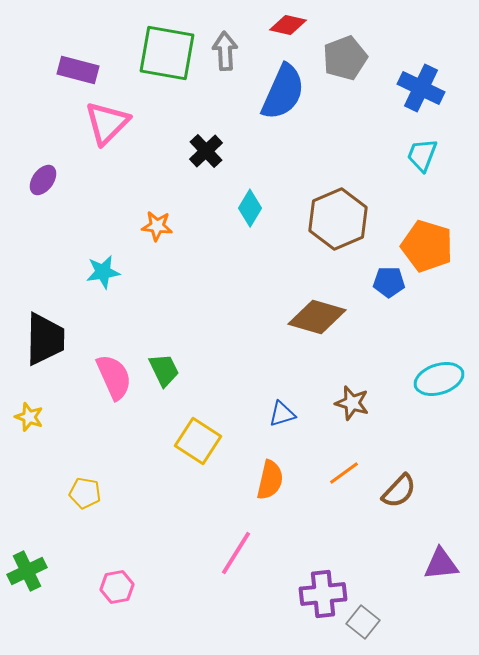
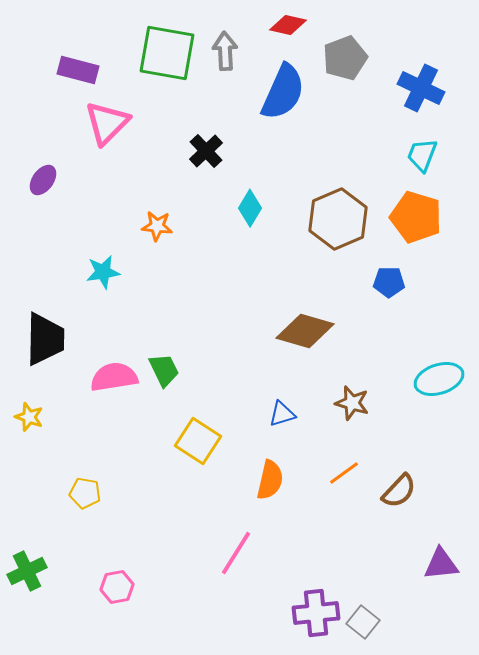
orange pentagon: moved 11 px left, 29 px up
brown diamond: moved 12 px left, 14 px down
pink semicircle: rotated 75 degrees counterclockwise
purple cross: moved 7 px left, 19 px down
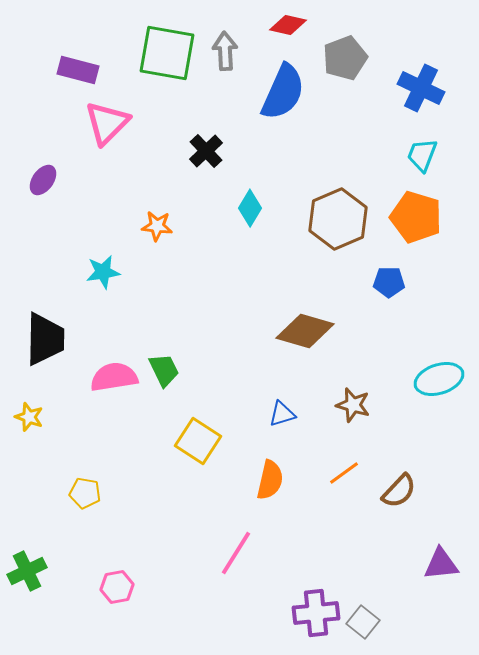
brown star: moved 1 px right, 2 px down
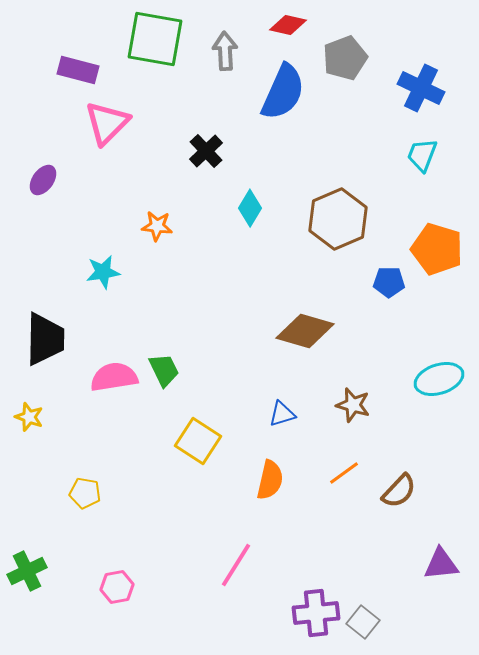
green square: moved 12 px left, 14 px up
orange pentagon: moved 21 px right, 32 px down
pink line: moved 12 px down
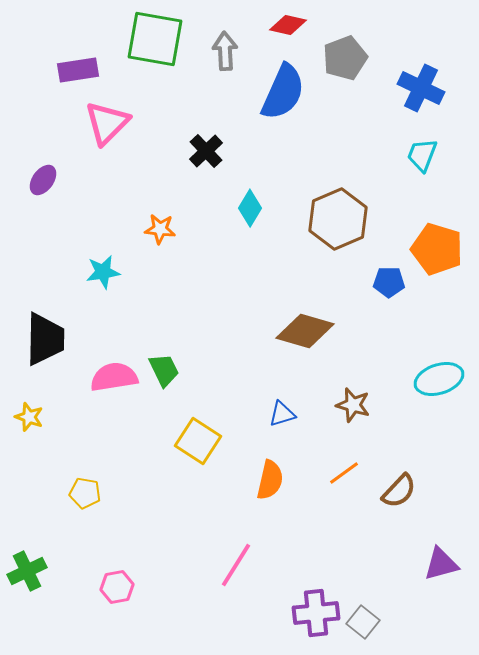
purple rectangle: rotated 24 degrees counterclockwise
orange star: moved 3 px right, 3 px down
purple triangle: rotated 9 degrees counterclockwise
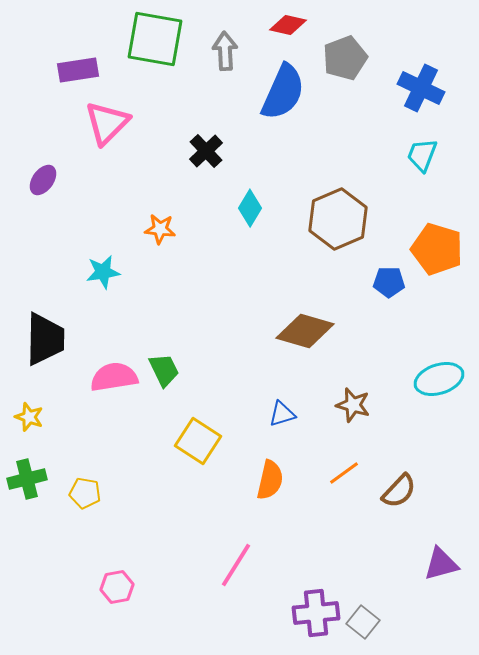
green cross: moved 92 px up; rotated 12 degrees clockwise
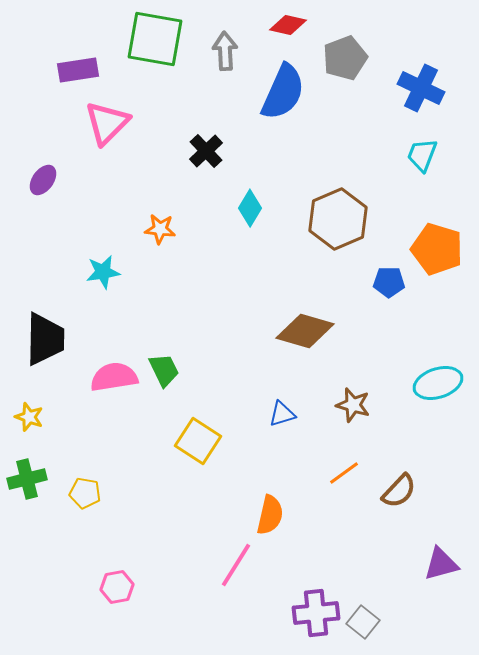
cyan ellipse: moved 1 px left, 4 px down
orange semicircle: moved 35 px down
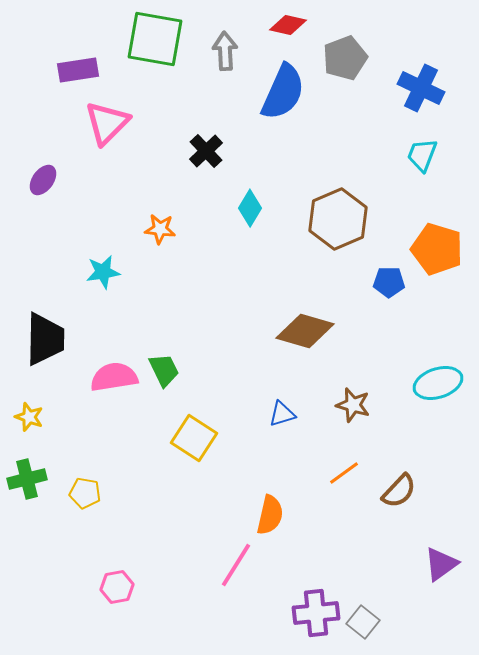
yellow square: moved 4 px left, 3 px up
purple triangle: rotated 21 degrees counterclockwise
